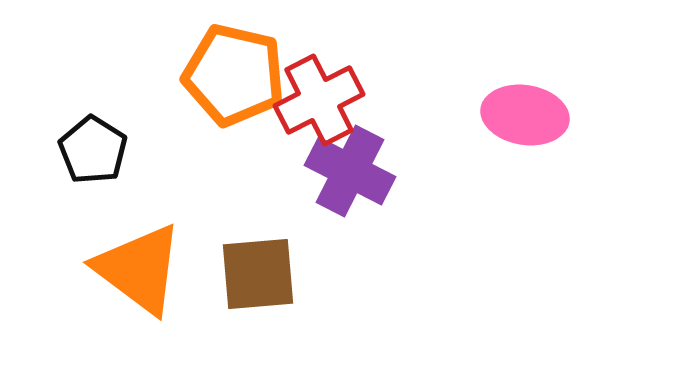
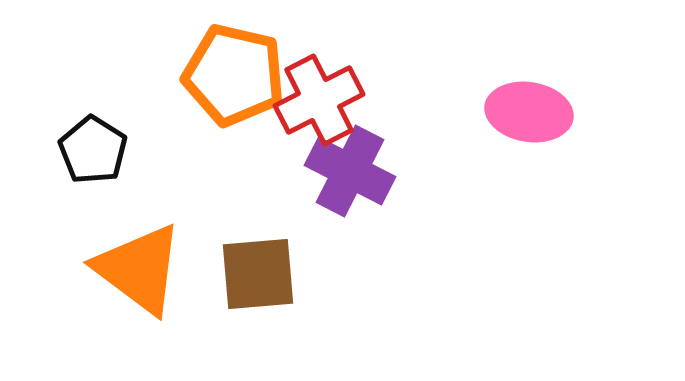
pink ellipse: moved 4 px right, 3 px up
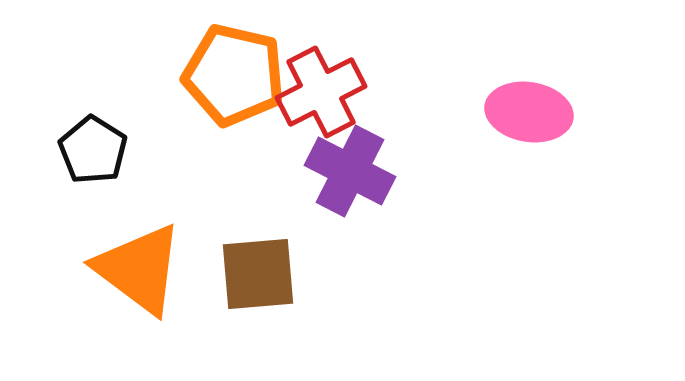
red cross: moved 2 px right, 8 px up
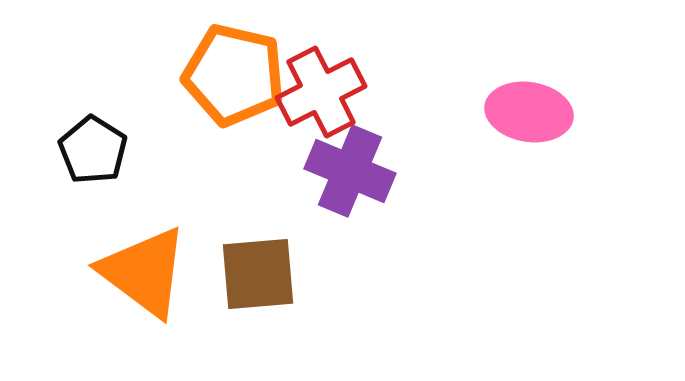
purple cross: rotated 4 degrees counterclockwise
orange triangle: moved 5 px right, 3 px down
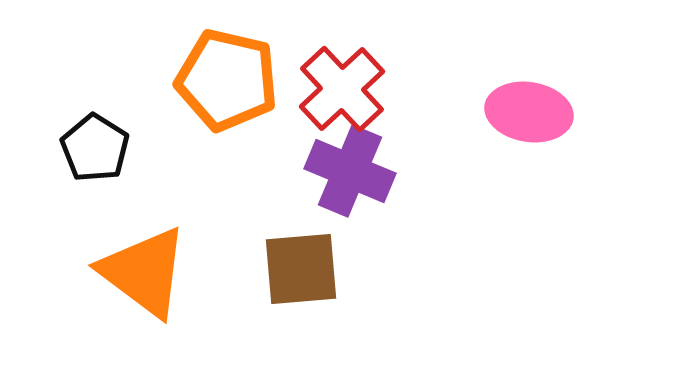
orange pentagon: moved 7 px left, 5 px down
red cross: moved 21 px right, 3 px up; rotated 16 degrees counterclockwise
black pentagon: moved 2 px right, 2 px up
brown square: moved 43 px right, 5 px up
